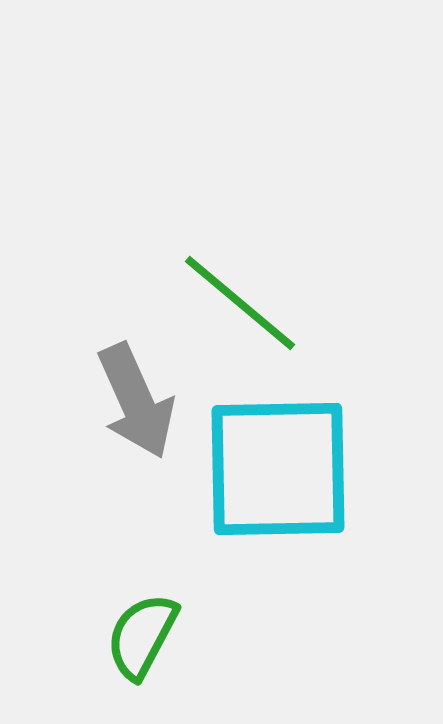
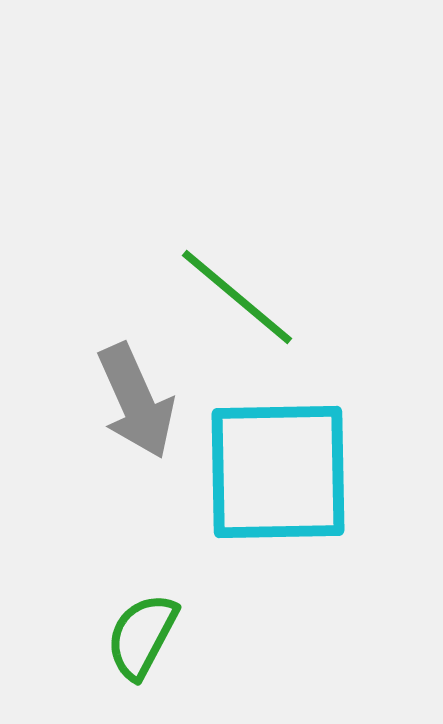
green line: moved 3 px left, 6 px up
cyan square: moved 3 px down
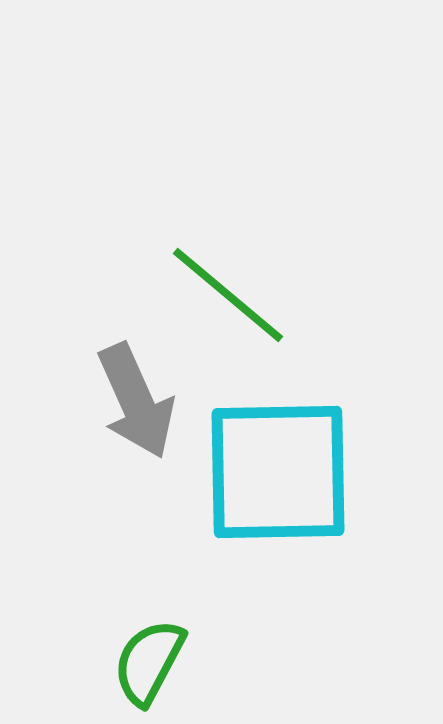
green line: moved 9 px left, 2 px up
green semicircle: moved 7 px right, 26 px down
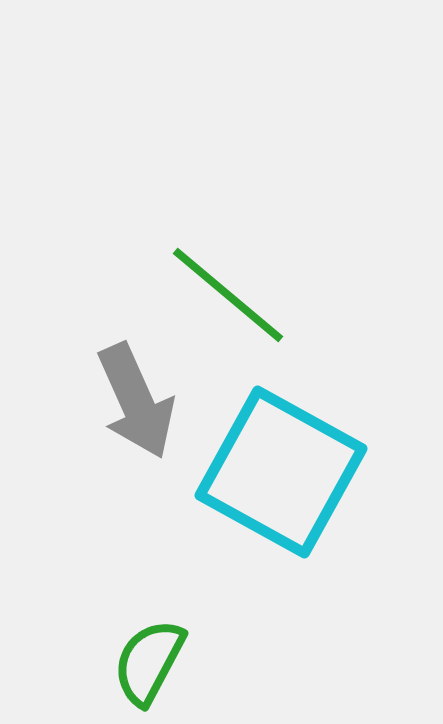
cyan square: moved 3 px right; rotated 30 degrees clockwise
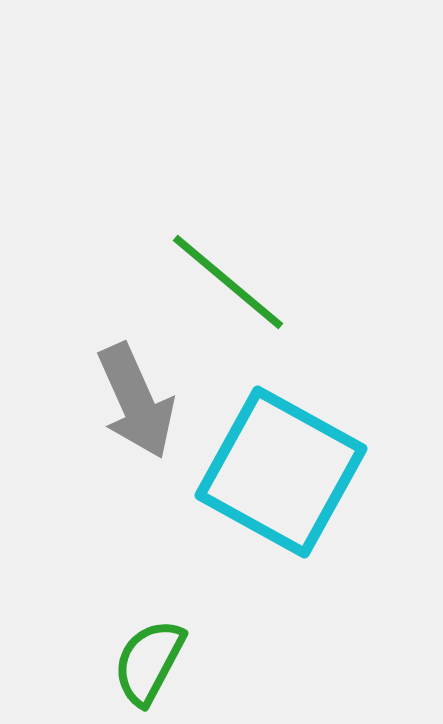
green line: moved 13 px up
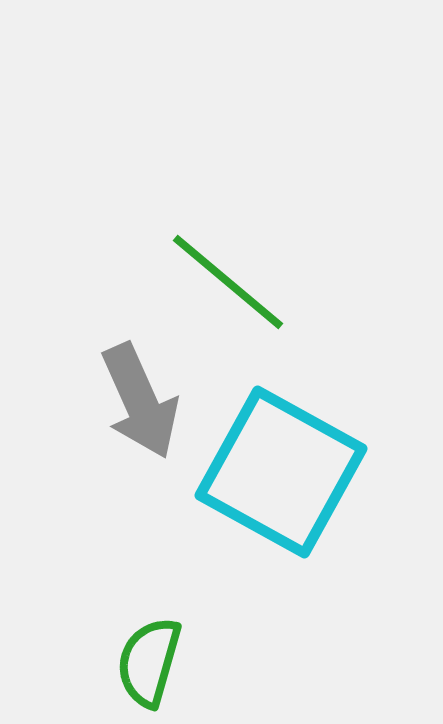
gray arrow: moved 4 px right
green semicircle: rotated 12 degrees counterclockwise
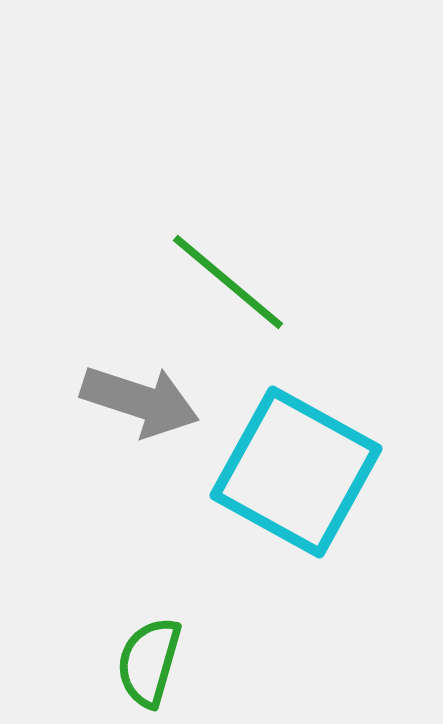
gray arrow: rotated 48 degrees counterclockwise
cyan square: moved 15 px right
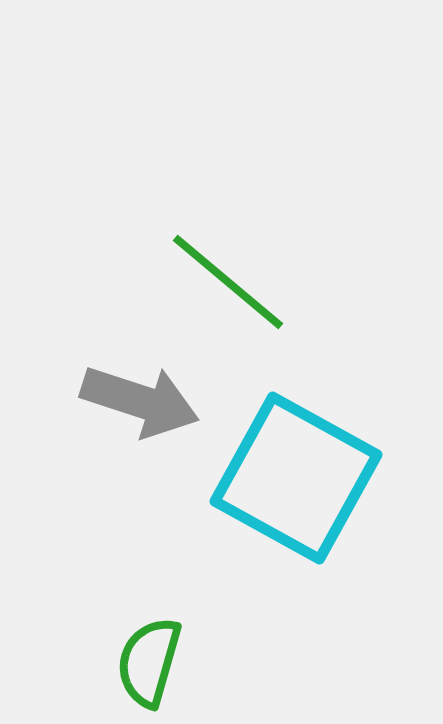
cyan square: moved 6 px down
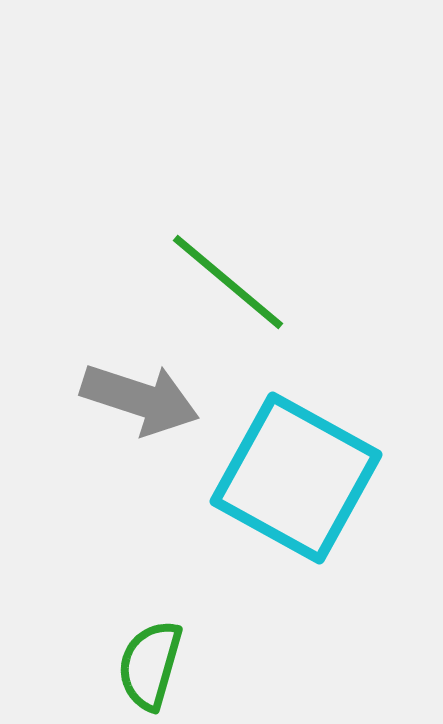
gray arrow: moved 2 px up
green semicircle: moved 1 px right, 3 px down
